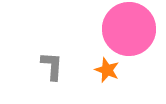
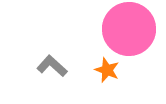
gray L-shape: rotated 52 degrees counterclockwise
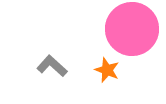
pink circle: moved 3 px right
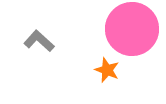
gray L-shape: moved 13 px left, 25 px up
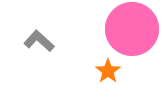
orange star: moved 1 px right, 1 px down; rotated 15 degrees clockwise
